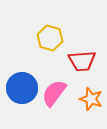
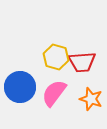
yellow hexagon: moved 6 px right, 19 px down
red trapezoid: moved 1 px down
blue circle: moved 2 px left, 1 px up
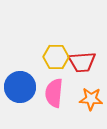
yellow hexagon: rotated 15 degrees counterclockwise
pink semicircle: rotated 32 degrees counterclockwise
orange star: rotated 15 degrees counterclockwise
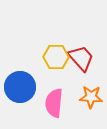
red trapezoid: moved 1 px left, 4 px up; rotated 128 degrees counterclockwise
pink semicircle: moved 10 px down
orange star: moved 2 px up
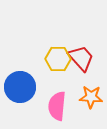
yellow hexagon: moved 2 px right, 2 px down
pink semicircle: moved 3 px right, 3 px down
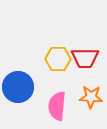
red trapezoid: moved 4 px right; rotated 132 degrees clockwise
blue circle: moved 2 px left
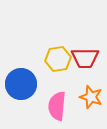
yellow hexagon: rotated 10 degrees counterclockwise
blue circle: moved 3 px right, 3 px up
orange star: rotated 15 degrees clockwise
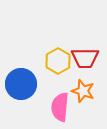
yellow hexagon: moved 2 px down; rotated 20 degrees counterclockwise
orange star: moved 8 px left, 6 px up
pink semicircle: moved 3 px right, 1 px down
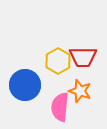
red trapezoid: moved 2 px left, 1 px up
blue circle: moved 4 px right, 1 px down
orange star: moved 3 px left
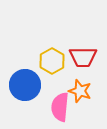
yellow hexagon: moved 6 px left
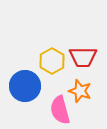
blue circle: moved 1 px down
pink semicircle: moved 3 px down; rotated 20 degrees counterclockwise
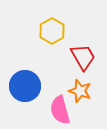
red trapezoid: rotated 120 degrees counterclockwise
yellow hexagon: moved 30 px up
